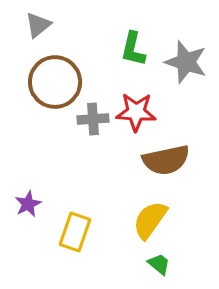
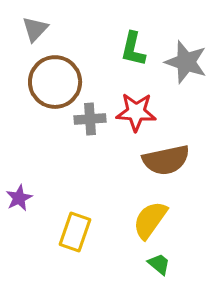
gray triangle: moved 3 px left, 4 px down; rotated 8 degrees counterclockwise
gray cross: moved 3 px left
purple star: moved 9 px left, 6 px up
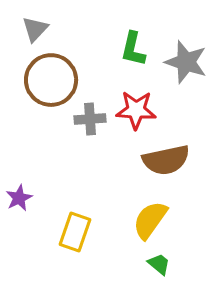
brown circle: moved 4 px left, 2 px up
red star: moved 2 px up
